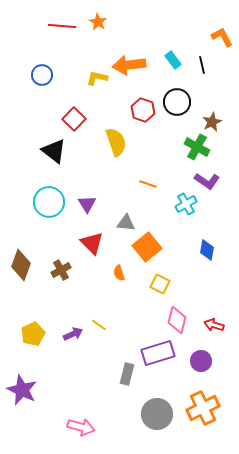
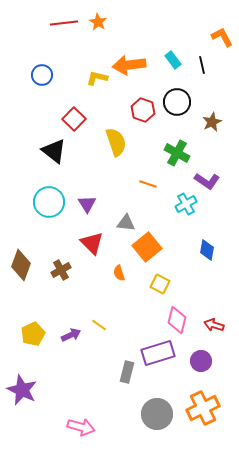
red line: moved 2 px right, 3 px up; rotated 12 degrees counterclockwise
green cross: moved 20 px left, 6 px down
purple arrow: moved 2 px left, 1 px down
gray rectangle: moved 2 px up
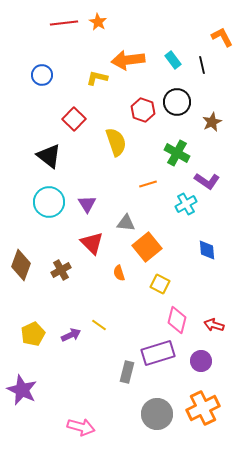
orange arrow: moved 1 px left, 5 px up
black triangle: moved 5 px left, 5 px down
orange line: rotated 36 degrees counterclockwise
blue diamond: rotated 15 degrees counterclockwise
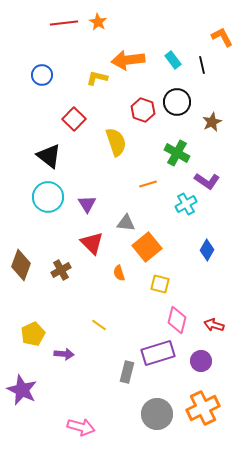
cyan circle: moved 1 px left, 5 px up
blue diamond: rotated 35 degrees clockwise
yellow square: rotated 12 degrees counterclockwise
purple arrow: moved 7 px left, 19 px down; rotated 30 degrees clockwise
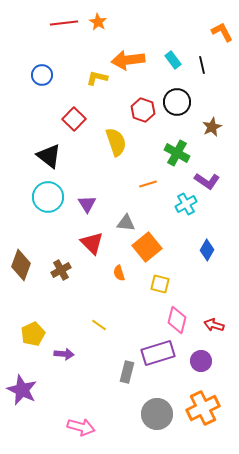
orange L-shape: moved 5 px up
brown star: moved 5 px down
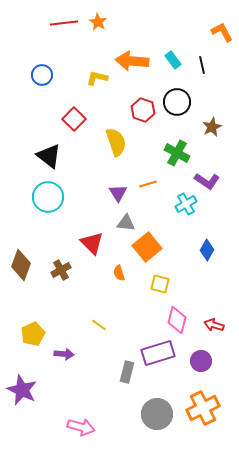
orange arrow: moved 4 px right, 1 px down; rotated 12 degrees clockwise
purple triangle: moved 31 px right, 11 px up
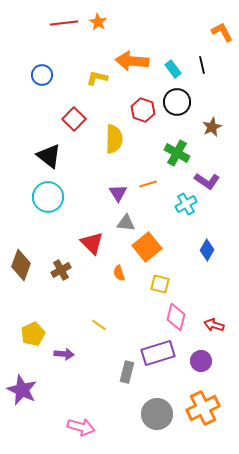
cyan rectangle: moved 9 px down
yellow semicircle: moved 2 px left, 3 px up; rotated 20 degrees clockwise
pink diamond: moved 1 px left, 3 px up
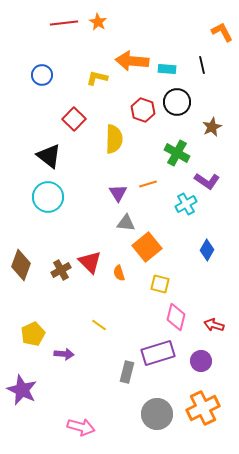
cyan rectangle: moved 6 px left; rotated 48 degrees counterclockwise
red triangle: moved 2 px left, 19 px down
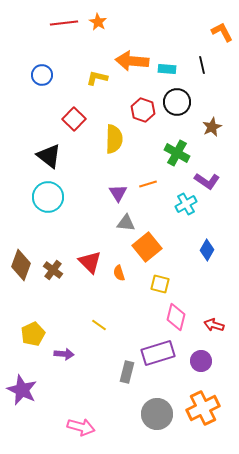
brown cross: moved 8 px left; rotated 24 degrees counterclockwise
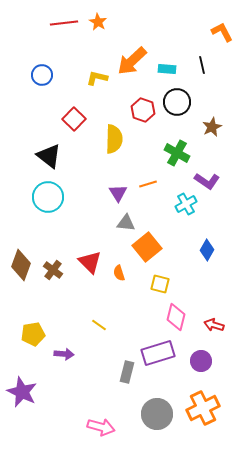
orange arrow: rotated 48 degrees counterclockwise
yellow pentagon: rotated 15 degrees clockwise
purple star: moved 2 px down
pink arrow: moved 20 px right
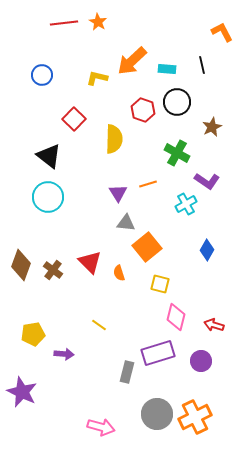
orange cross: moved 8 px left, 9 px down
